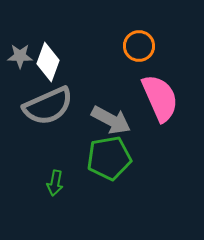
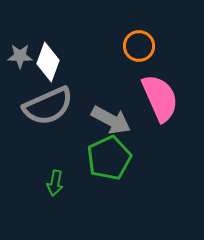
green pentagon: rotated 15 degrees counterclockwise
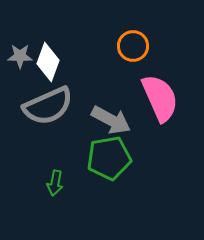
orange circle: moved 6 px left
green pentagon: rotated 15 degrees clockwise
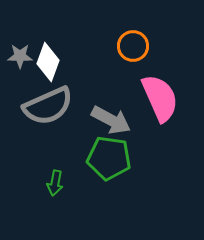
green pentagon: rotated 18 degrees clockwise
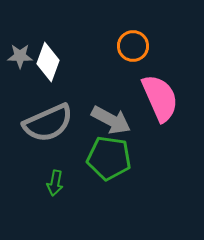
gray semicircle: moved 17 px down
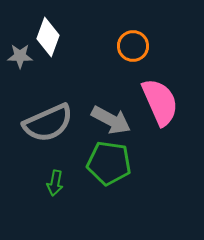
white diamond: moved 25 px up
pink semicircle: moved 4 px down
green pentagon: moved 5 px down
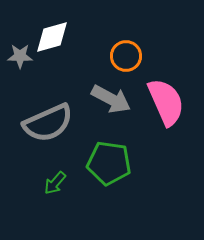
white diamond: moved 4 px right; rotated 54 degrees clockwise
orange circle: moved 7 px left, 10 px down
pink semicircle: moved 6 px right
gray arrow: moved 21 px up
green arrow: rotated 30 degrees clockwise
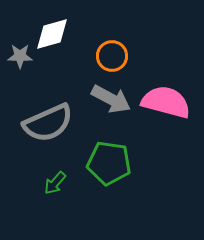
white diamond: moved 3 px up
orange circle: moved 14 px left
pink semicircle: rotated 51 degrees counterclockwise
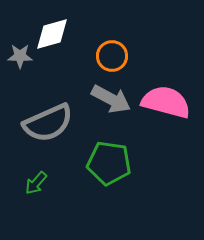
green arrow: moved 19 px left
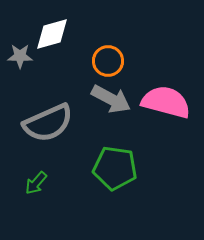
orange circle: moved 4 px left, 5 px down
green pentagon: moved 6 px right, 5 px down
